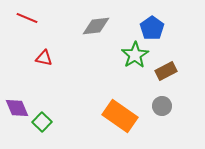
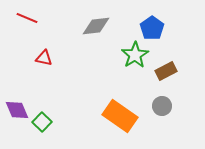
purple diamond: moved 2 px down
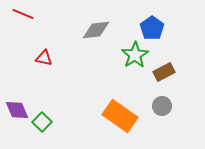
red line: moved 4 px left, 4 px up
gray diamond: moved 4 px down
brown rectangle: moved 2 px left, 1 px down
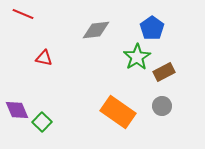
green star: moved 2 px right, 2 px down
orange rectangle: moved 2 px left, 4 px up
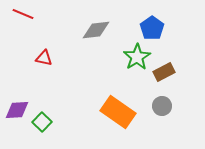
purple diamond: rotated 70 degrees counterclockwise
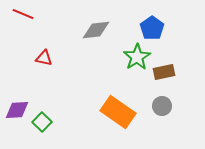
brown rectangle: rotated 15 degrees clockwise
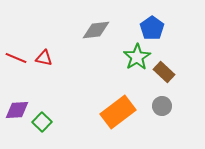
red line: moved 7 px left, 44 px down
brown rectangle: rotated 55 degrees clockwise
orange rectangle: rotated 72 degrees counterclockwise
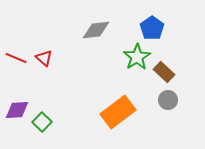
red triangle: rotated 30 degrees clockwise
gray circle: moved 6 px right, 6 px up
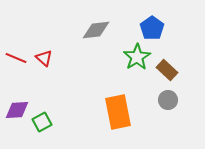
brown rectangle: moved 3 px right, 2 px up
orange rectangle: rotated 64 degrees counterclockwise
green square: rotated 18 degrees clockwise
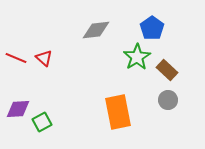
purple diamond: moved 1 px right, 1 px up
